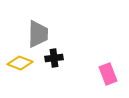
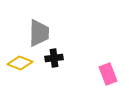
gray trapezoid: moved 1 px right, 1 px up
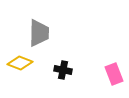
black cross: moved 9 px right, 12 px down; rotated 18 degrees clockwise
pink rectangle: moved 6 px right
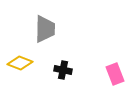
gray trapezoid: moved 6 px right, 4 px up
pink rectangle: moved 1 px right
